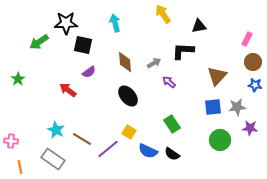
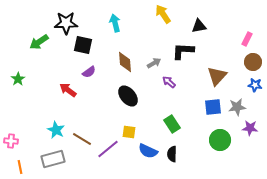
yellow square: rotated 24 degrees counterclockwise
black semicircle: rotated 56 degrees clockwise
gray rectangle: rotated 50 degrees counterclockwise
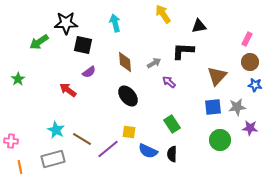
brown circle: moved 3 px left
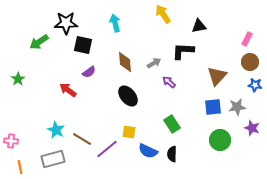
purple star: moved 2 px right; rotated 14 degrees clockwise
purple line: moved 1 px left
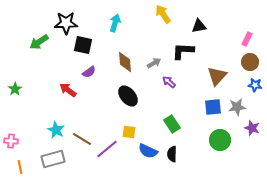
cyan arrow: rotated 30 degrees clockwise
green star: moved 3 px left, 10 px down
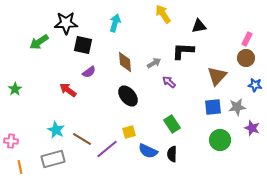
brown circle: moved 4 px left, 4 px up
yellow square: rotated 24 degrees counterclockwise
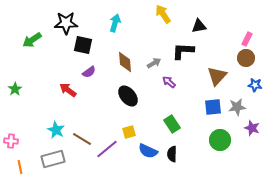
green arrow: moved 7 px left, 2 px up
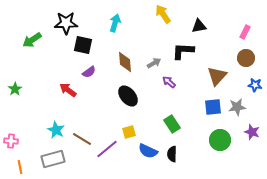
pink rectangle: moved 2 px left, 7 px up
purple star: moved 4 px down
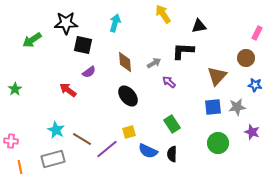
pink rectangle: moved 12 px right, 1 px down
green circle: moved 2 px left, 3 px down
